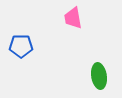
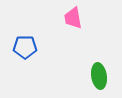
blue pentagon: moved 4 px right, 1 px down
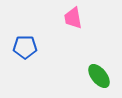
green ellipse: rotated 30 degrees counterclockwise
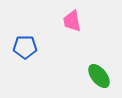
pink trapezoid: moved 1 px left, 3 px down
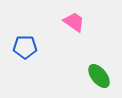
pink trapezoid: moved 2 px right, 1 px down; rotated 135 degrees clockwise
